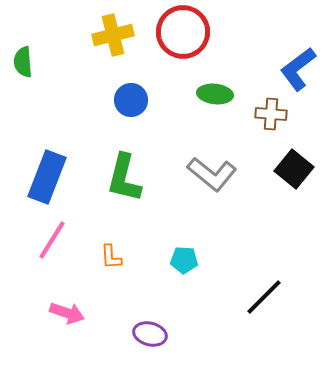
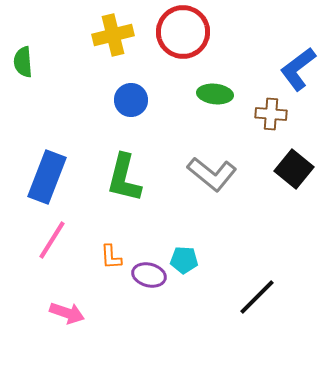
black line: moved 7 px left
purple ellipse: moved 1 px left, 59 px up
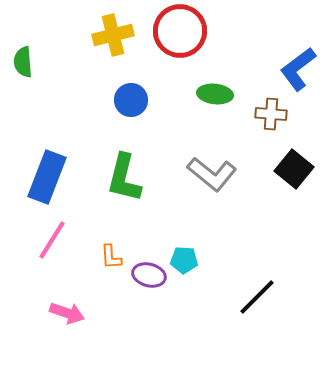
red circle: moved 3 px left, 1 px up
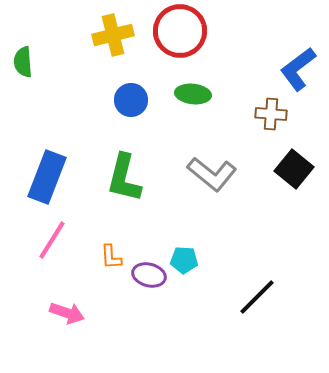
green ellipse: moved 22 px left
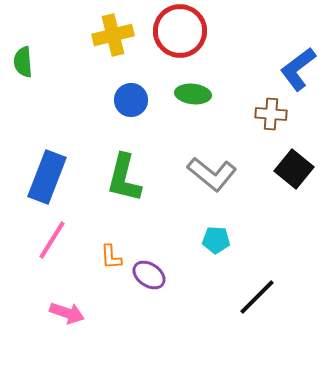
cyan pentagon: moved 32 px right, 20 px up
purple ellipse: rotated 20 degrees clockwise
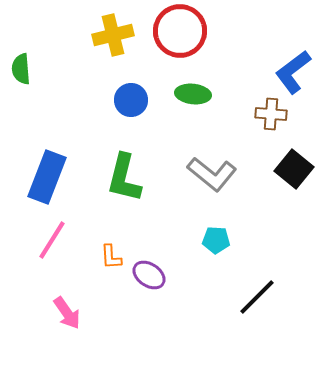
green semicircle: moved 2 px left, 7 px down
blue L-shape: moved 5 px left, 3 px down
pink arrow: rotated 36 degrees clockwise
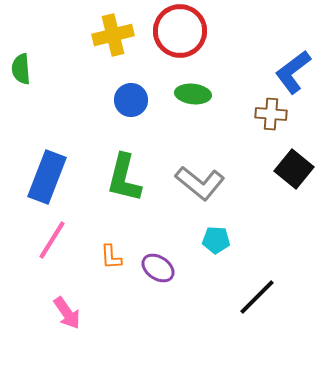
gray L-shape: moved 12 px left, 9 px down
purple ellipse: moved 9 px right, 7 px up
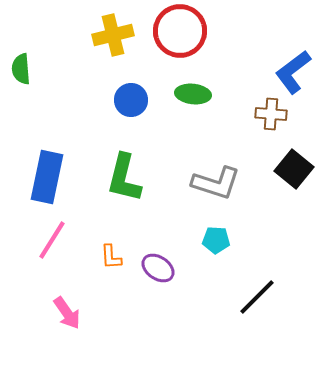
blue rectangle: rotated 9 degrees counterclockwise
gray L-shape: moved 16 px right; rotated 21 degrees counterclockwise
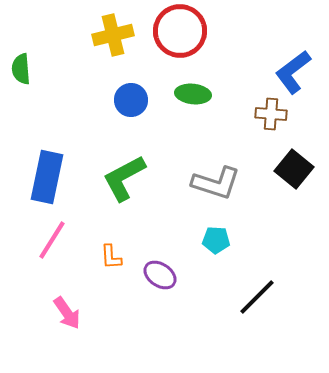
green L-shape: rotated 48 degrees clockwise
purple ellipse: moved 2 px right, 7 px down
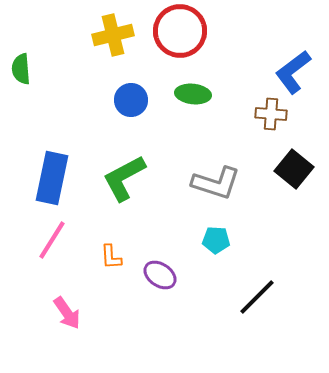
blue rectangle: moved 5 px right, 1 px down
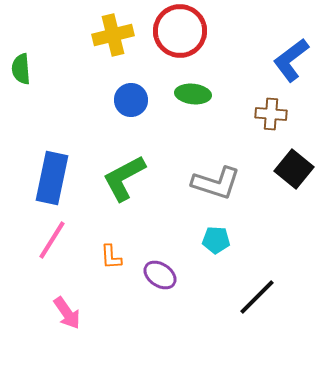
blue L-shape: moved 2 px left, 12 px up
